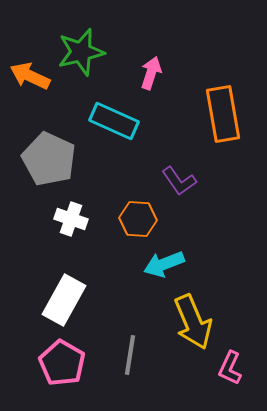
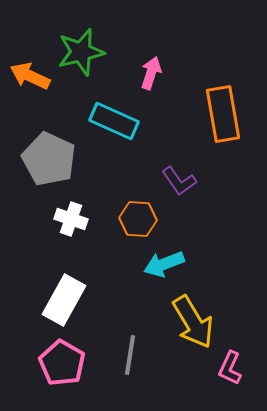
yellow arrow: rotated 8 degrees counterclockwise
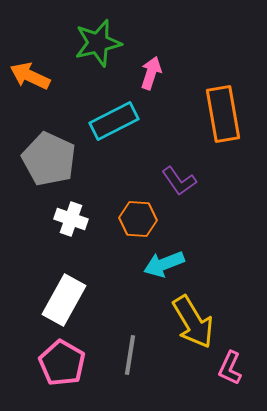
green star: moved 17 px right, 9 px up
cyan rectangle: rotated 51 degrees counterclockwise
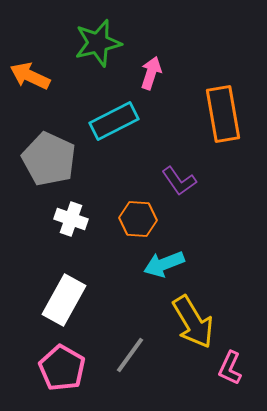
gray line: rotated 27 degrees clockwise
pink pentagon: moved 5 px down
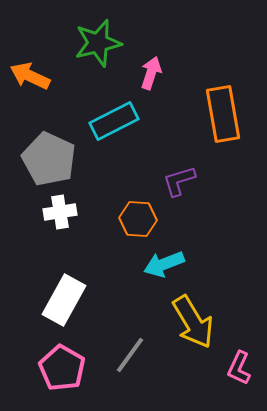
purple L-shape: rotated 108 degrees clockwise
white cross: moved 11 px left, 7 px up; rotated 28 degrees counterclockwise
pink L-shape: moved 9 px right
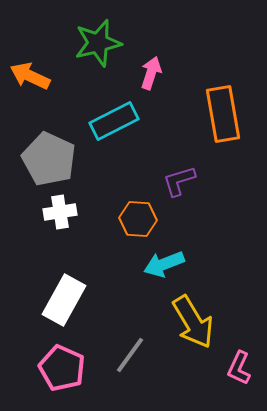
pink pentagon: rotated 6 degrees counterclockwise
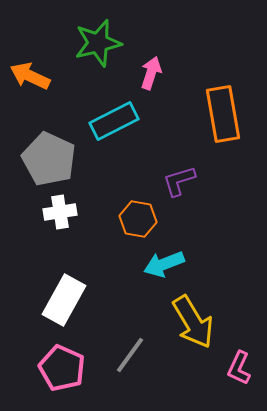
orange hexagon: rotated 6 degrees clockwise
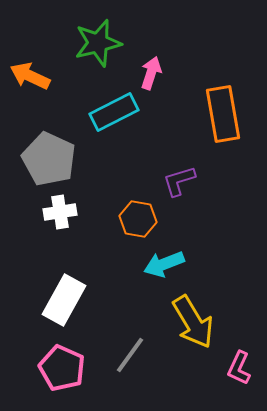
cyan rectangle: moved 9 px up
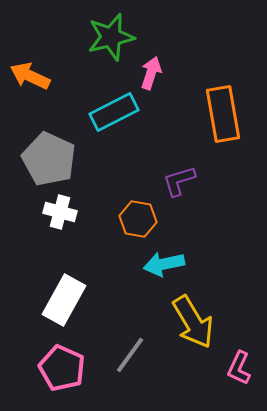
green star: moved 13 px right, 6 px up
white cross: rotated 24 degrees clockwise
cyan arrow: rotated 9 degrees clockwise
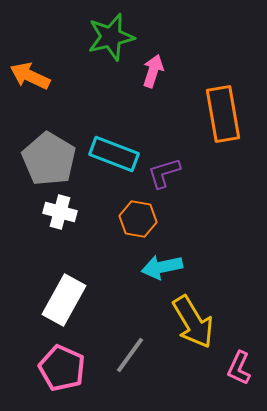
pink arrow: moved 2 px right, 2 px up
cyan rectangle: moved 42 px down; rotated 48 degrees clockwise
gray pentagon: rotated 6 degrees clockwise
purple L-shape: moved 15 px left, 8 px up
cyan arrow: moved 2 px left, 3 px down
